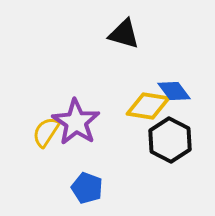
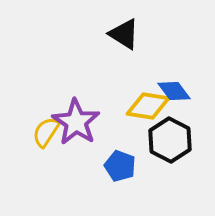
black triangle: rotated 16 degrees clockwise
blue pentagon: moved 33 px right, 22 px up
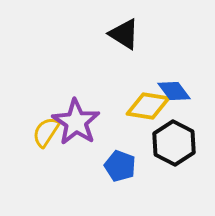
black hexagon: moved 4 px right, 3 px down
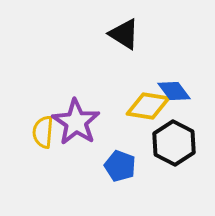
yellow semicircle: moved 3 px left; rotated 28 degrees counterclockwise
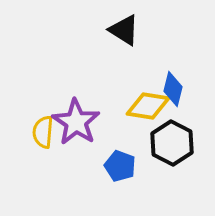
black triangle: moved 4 px up
blue diamond: moved 1 px left, 2 px up; rotated 52 degrees clockwise
black hexagon: moved 2 px left
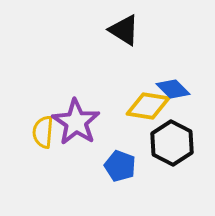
blue diamond: rotated 60 degrees counterclockwise
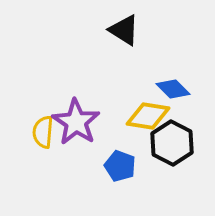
yellow diamond: moved 10 px down
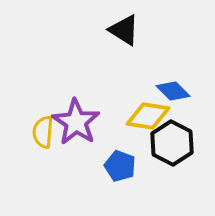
blue diamond: moved 2 px down
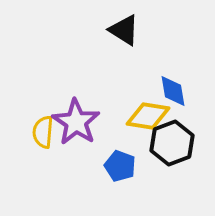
blue diamond: rotated 36 degrees clockwise
black hexagon: rotated 12 degrees clockwise
